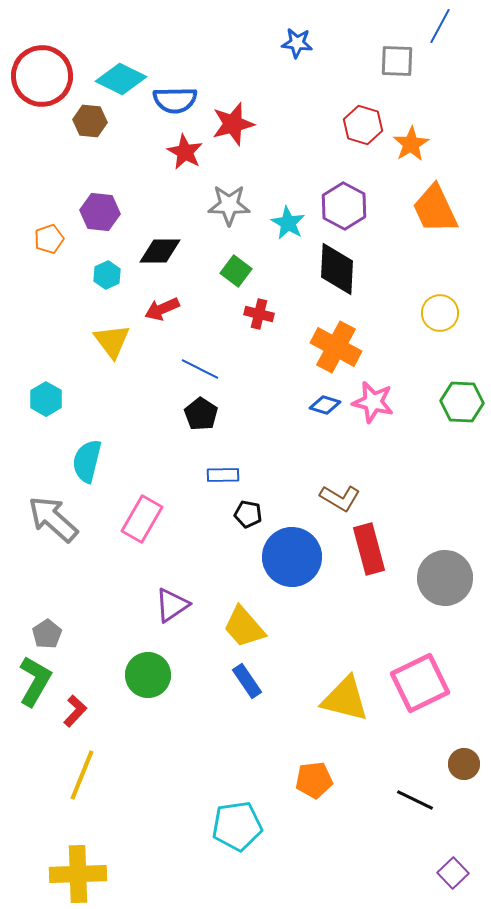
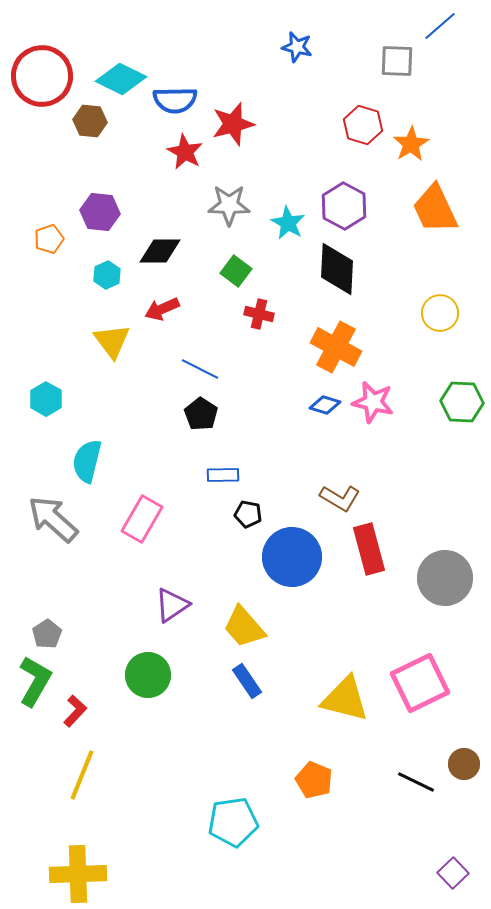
blue line at (440, 26): rotated 21 degrees clockwise
blue star at (297, 43): moved 4 px down; rotated 8 degrees clockwise
orange pentagon at (314, 780): rotated 30 degrees clockwise
black line at (415, 800): moved 1 px right, 18 px up
cyan pentagon at (237, 826): moved 4 px left, 4 px up
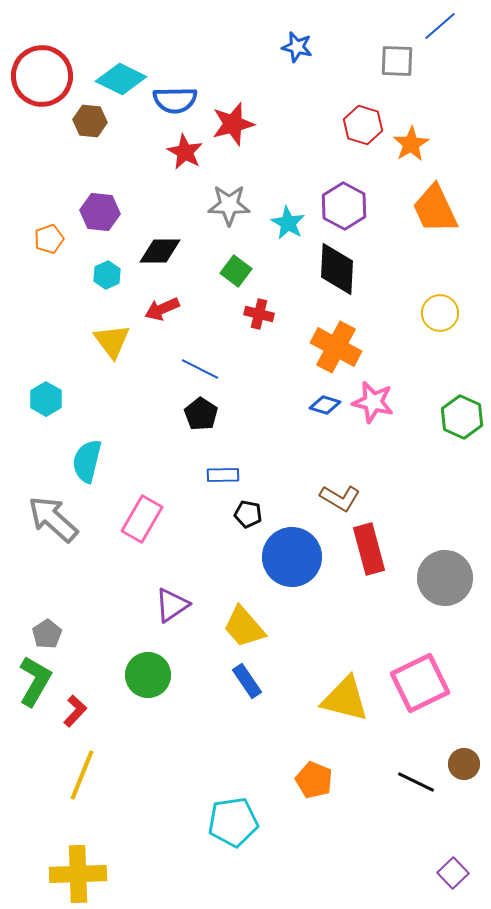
green hexagon at (462, 402): moved 15 px down; rotated 21 degrees clockwise
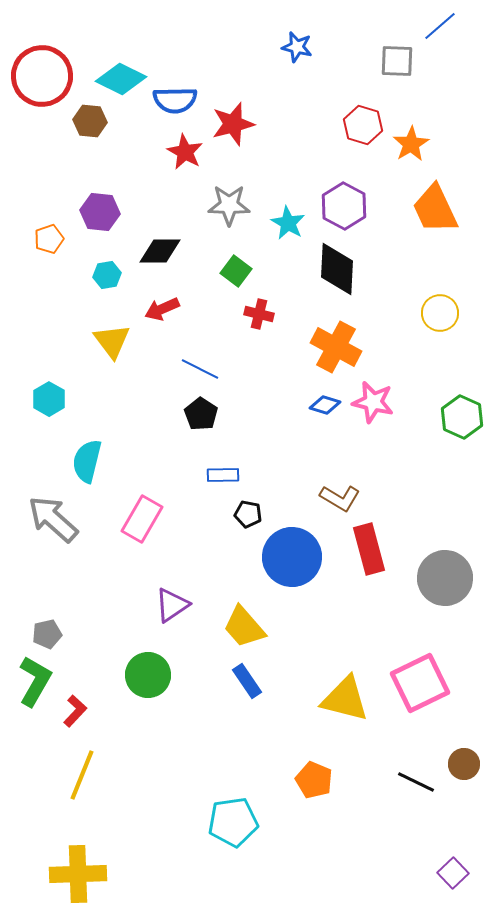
cyan hexagon at (107, 275): rotated 16 degrees clockwise
cyan hexagon at (46, 399): moved 3 px right
gray pentagon at (47, 634): rotated 20 degrees clockwise
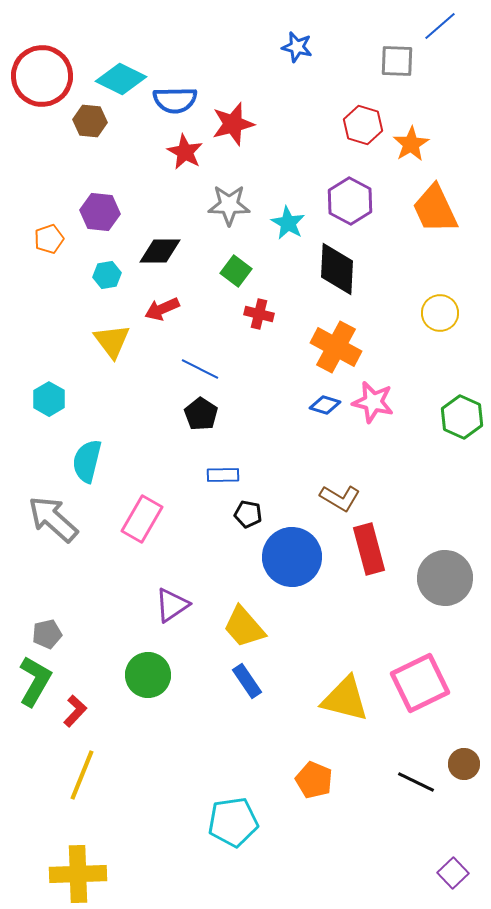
purple hexagon at (344, 206): moved 6 px right, 5 px up
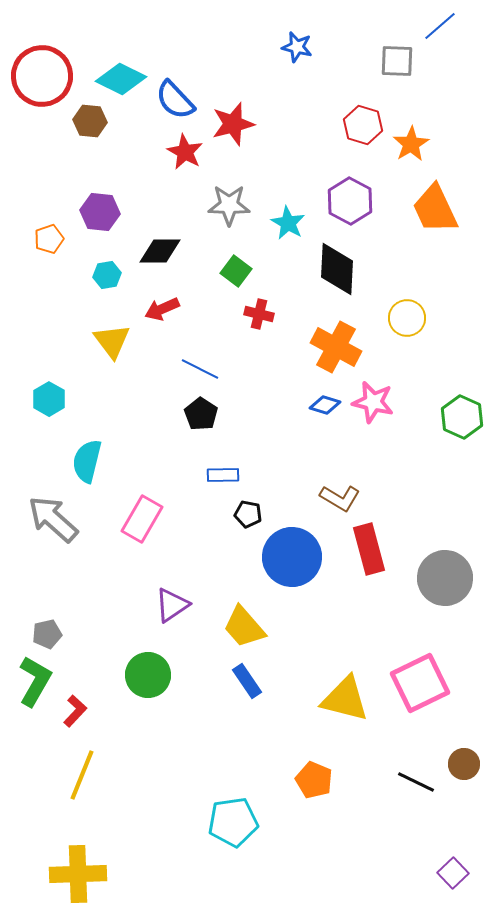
blue semicircle at (175, 100): rotated 48 degrees clockwise
yellow circle at (440, 313): moved 33 px left, 5 px down
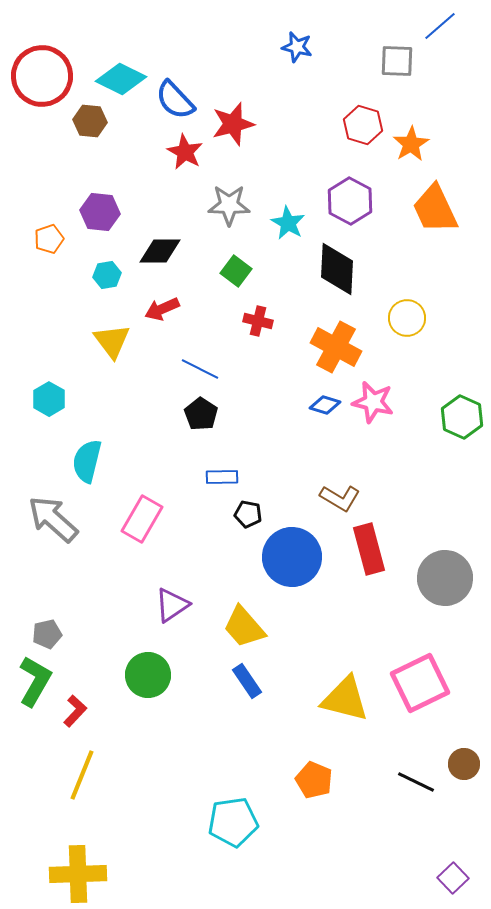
red cross at (259, 314): moved 1 px left, 7 px down
blue rectangle at (223, 475): moved 1 px left, 2 px down
purple square at (453, 873): moved 5 px down
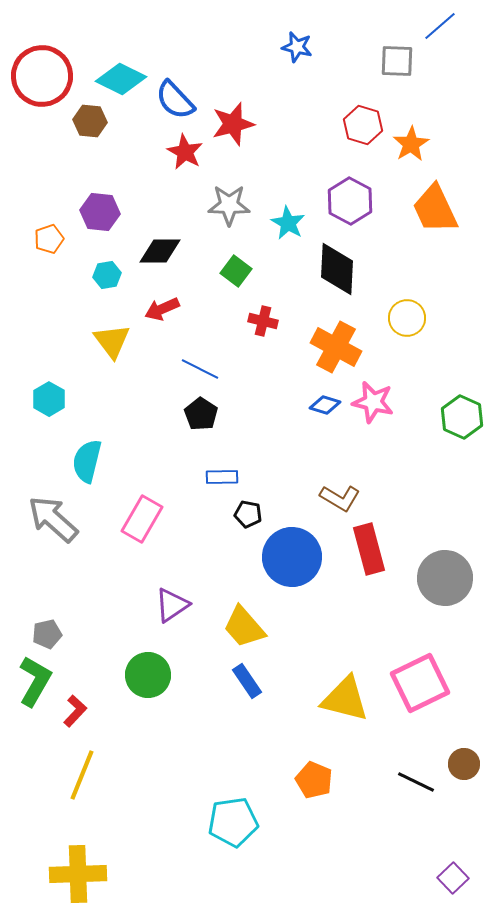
red cross at (258, 321): moved 5 px right
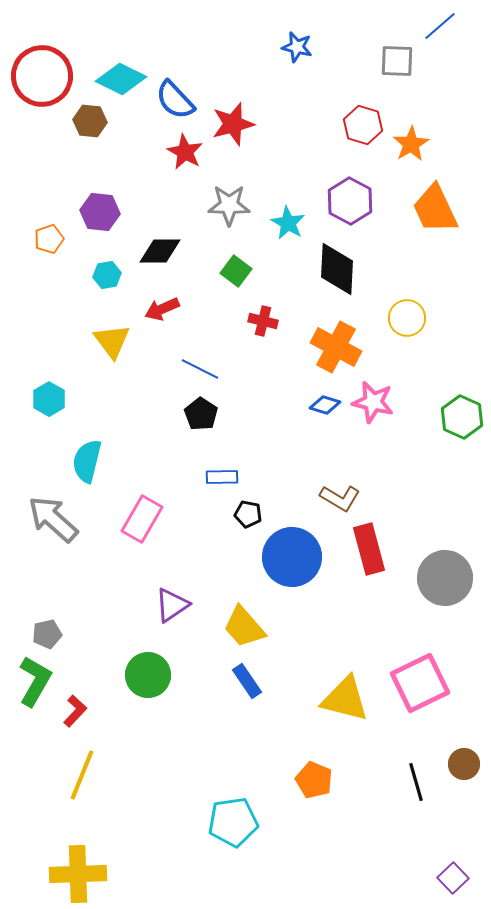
black line at (416, 782): rotated 48 degrees clockwise
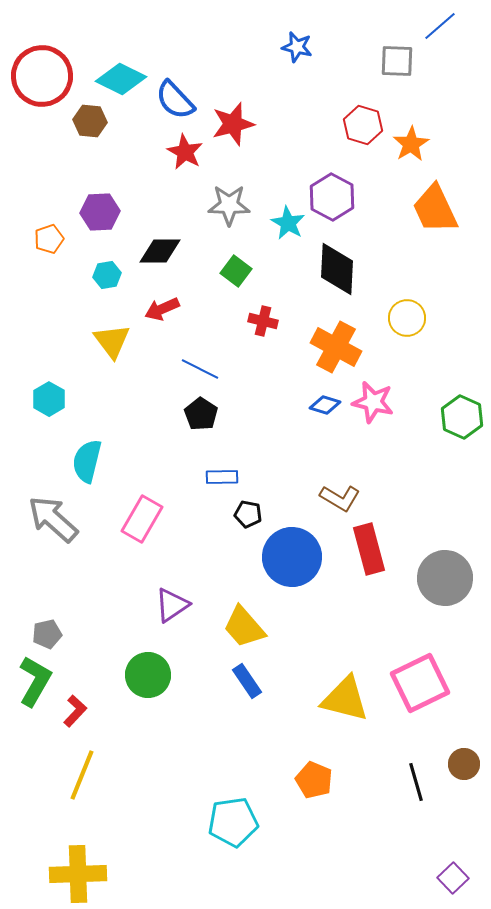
purple hexagon at (350, 201): moved 18 px left, 4 px up
purple hexagon at (100, 212): rotated 9 degrees counterclockwise
